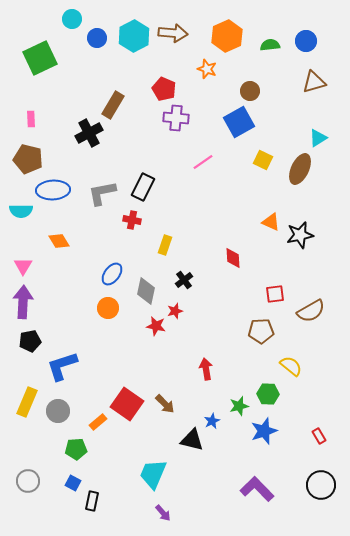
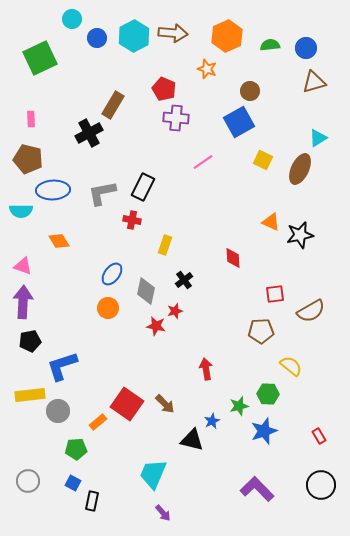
blue circle at (306, 41): moved 7 px down
pink triangle at (23, 266): rotated 42 degrees counterclockwise
yellow rectangle at (27, 402): moved 3 px right, 7 px up; rotated 60 degrees clockwise
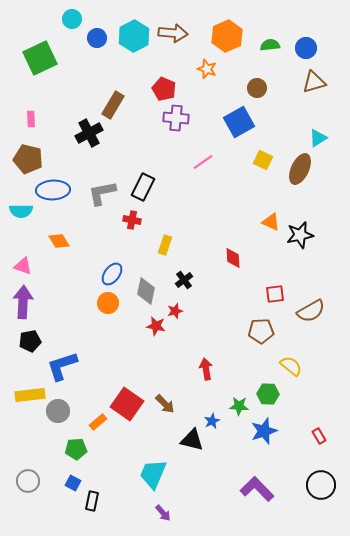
brown circle at (250, 91): moved 7 px right, 3 px up
orange circle at (108, 308): moved 5 px up
green star at (239, 406): rotated 18 degrees clockwise
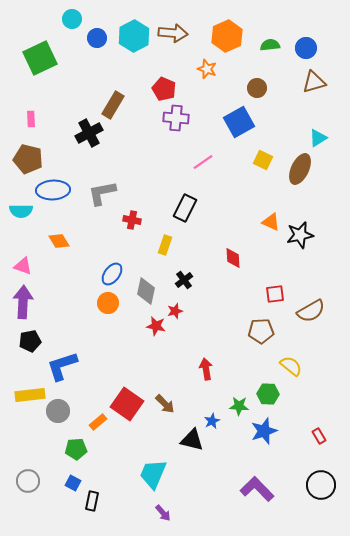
black rectangle at (143, 187): moved 42 px right, 21 px down
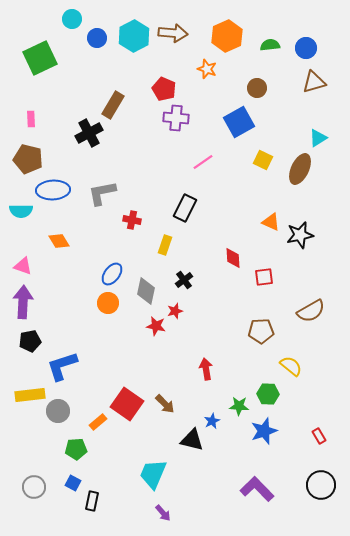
red square at (275, 294): moved 11 px left, 17 px up
gray circle at (28, 481): moved 6 px right, 6 px down
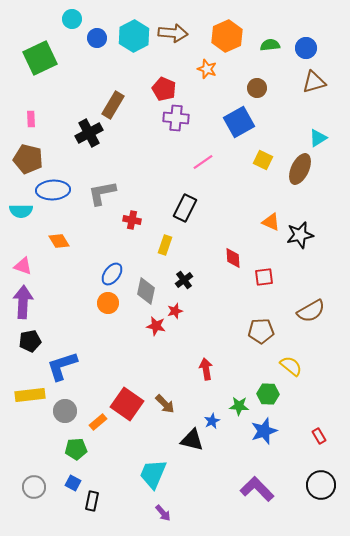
gray circle at (58, 411): moved 7 px right
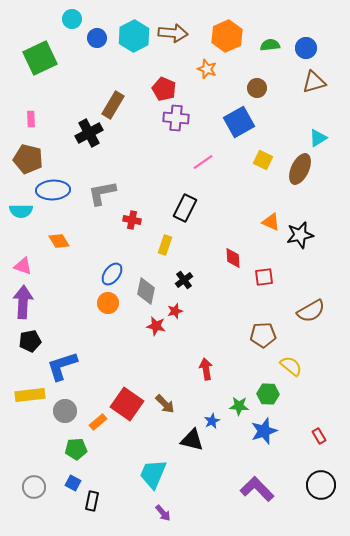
brown pentagon at (261, 331): moved 2 px right, 4 px down
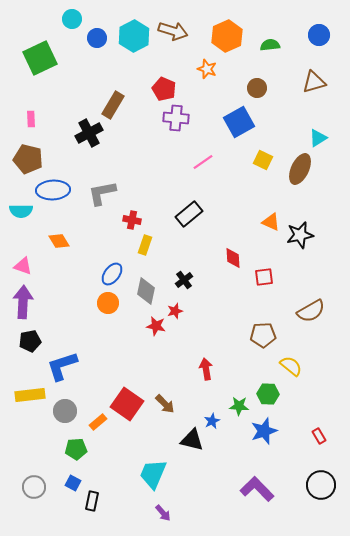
brown arrow at (173, 33): moved 2 px up; rotated 12 degrees clockwise
blue circle at (306, 48): moved 13 px right, 13 px up
black rectangle at (185, 208): moved 4 px right, 6 px down; rotated 24 degrees clockwise
yellow rectangle at (165, 245): moved 20 px left
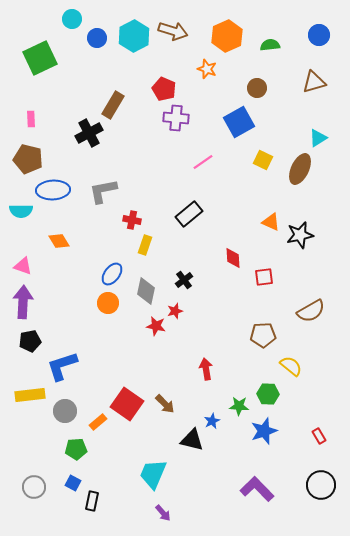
gray L-shape at (102, 193): moved 1 px right, 2 px up
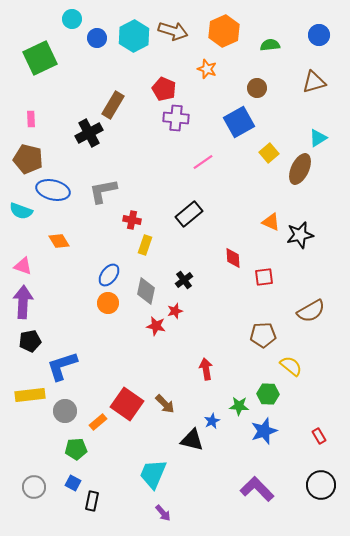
orange hexagon at (227, 36): moved 3 px left, 5 px up
yellow square at (263, 160): moved 6 px right, 7 px up; rotated 24 degrees clockwise
blue ellipse at (53, 190): rotated 16 degrees clockwise
cyan semicircle at (21, 211): rotated 20 degrees clockwise
blue ellipse at (112, 274): moved 3 px left, 1 px down
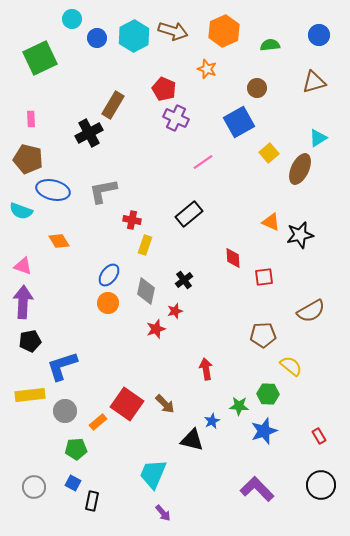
purple cross at (176, 118): rotated 20 degrees clockwise
red star at (156, 326): moved 3 px down; rotated 30 degrees counterclockwise
